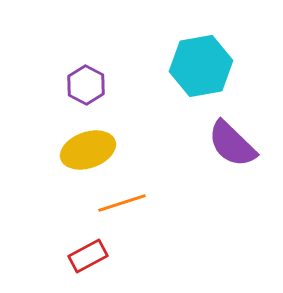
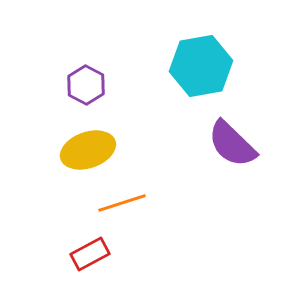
red rectangle: moved 2 px right, 2 px up
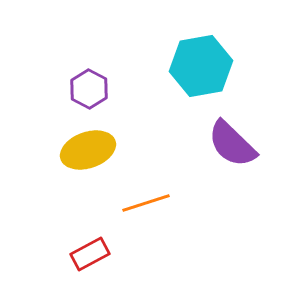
purple hexagon: moved 3 px right, 4 px down
orange line: moved 24 px right
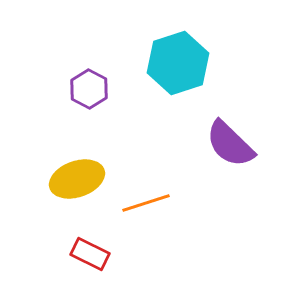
cyan hexagon: moved 23 px left, 3 px up; rotated 8 degrees counterclockwise
purple semicircle: moved 2 px left
yellow ellipse: moved 11 px left, 29 px down
red rectangle: rotated 54 degrees clockwise
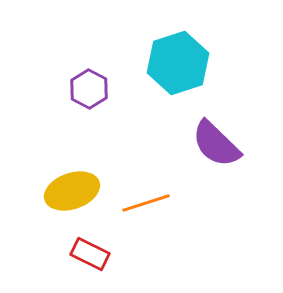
purple semicircle: moved 14 px left
yellow ellipse: moved 5 px left, 12 px down
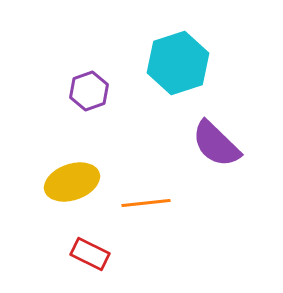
purple hexagon: moved 2 px down; rotated 12 degrees clockwise
yellow ellipse: moved 9 px up
orange line: rotated 12 degrees clockwise
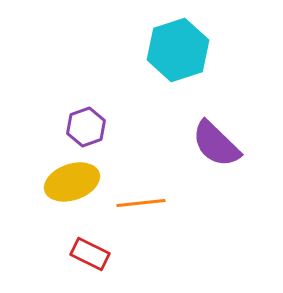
cyan hexagon: moved 13 px up
purple hexagon: moved 3 px left, 36 px down
orange line: moved 5 px left
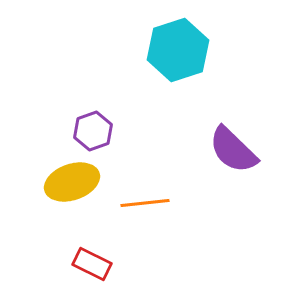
purple hexagon: moved 7 px right, 4 px down
purple semicircle: moved 17 px right, 6 px down
orange line: moved 4 px right
red rectangle: moved 2 px right, 10 px down
